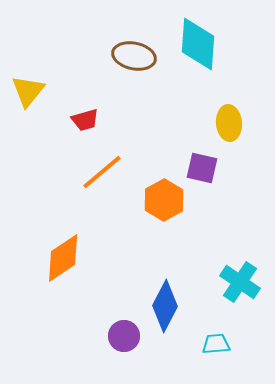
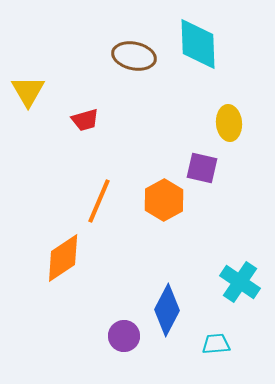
cyan diamond: rotated 6 degrees counterclockwise
yellow triangle: rotated 9 degrees counterclockwise
orange line: moved 3 px left, 29 px down; rotated 27 degrees counterclockwise
blue diamond: moved 2 px right, 4 px down
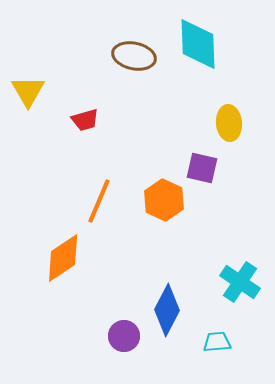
orange hexagon: rotated 6 degrees counterclockwise
cyan trapezoid: moved 1 px right, 2 px up
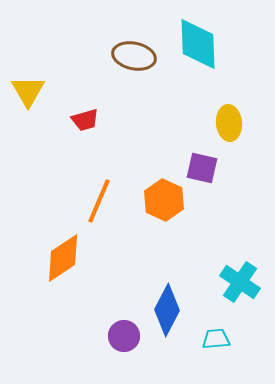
cyan trapezoid: moved 1 px left, 3 px up
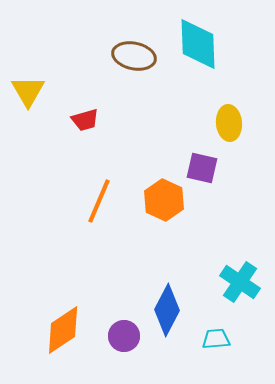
orange diamond: moved 72 px down
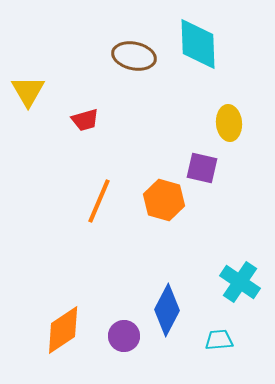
orange hexagon: rotated 9 degrees counterclockwise
cyan trapezoid: moved 3 px right, 1 px down
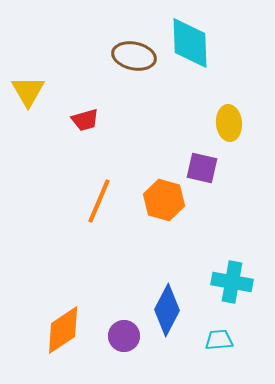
cyan diamond: moved 8 px left, 1 px up
cyan cross: moved 8 px left; rotated 24 degrees counterclockwise
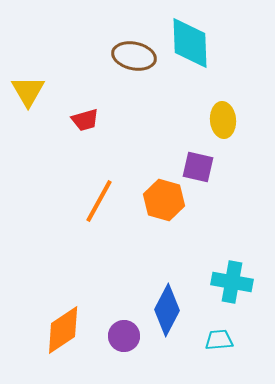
yellow ellipse: moved 6 px left, 3 px up
purple square: moved 4 px left, 1 px up
orange line: rotated 6 degrees clockwise
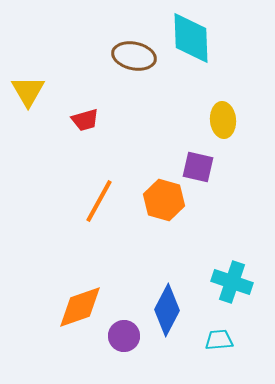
cyan diamond: moved 1 px right, 5 px up
cyan cross: rotated 9 degrees clockwise
orange diamond: moved 17 px right, 23 px up; rotated 15 degrees clockwise
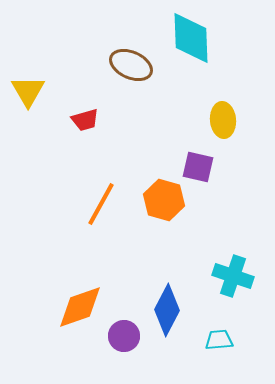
brown ellipse: moved 3 px left, 9 px down; rotated 12 degrees clockwise
orange line: moved 2 px right, 3 px down
cyan cross: moved 1 px right, 6 px up
